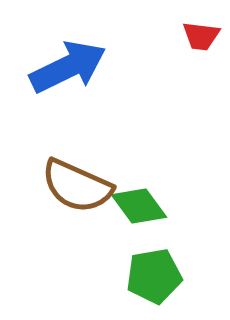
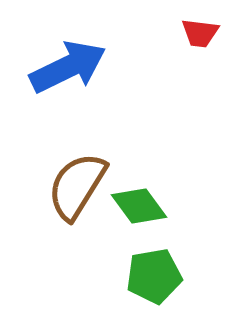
red trapezoid: moved 1 px left, 3 px up
brown semicircle: rotated 98 degrees clockwise
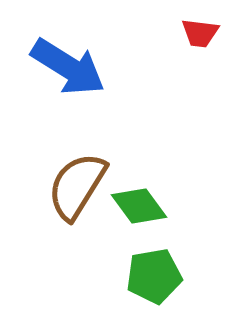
blue arrow: rotated 58 degrees clockwise
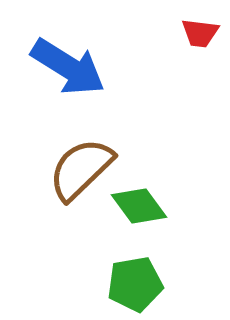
brown semicircle: moved 4 px right, 17 px up; rotated 14 degrees clockwise
green pentagon: moved 19 px left, 8 px down
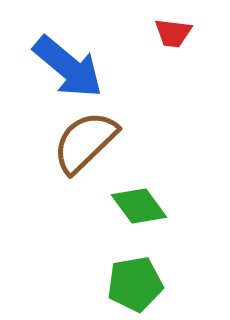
red trapezoid: moved 27 px left
blue arrow: rotated 8 degrees clockwise
brown semicircle: moved 4 px right, 27 px up
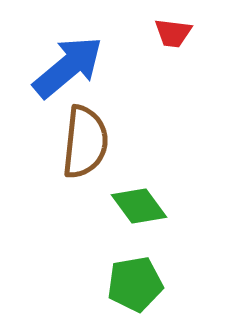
blue arrow: rotated 80 degrees counterclockwise
brown semicircle: rotated 140 degrees clockwise
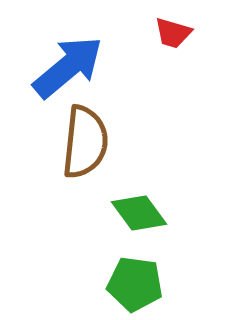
red trapezoid: rotated 9 degrees clockwise
green diamond: moved 7 px down
green pentagon: rotated 18 degrees clockwise
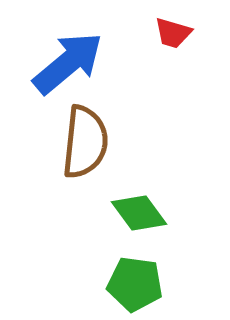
blue arrow: moved 4 px up
